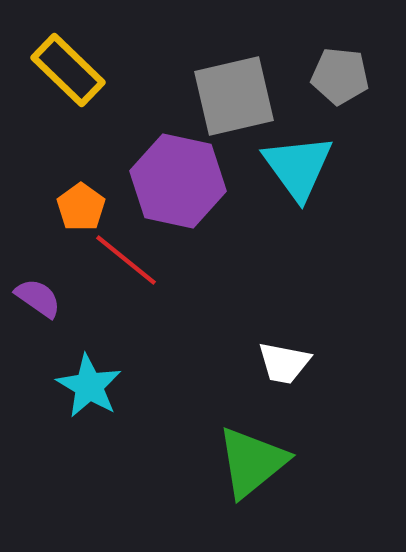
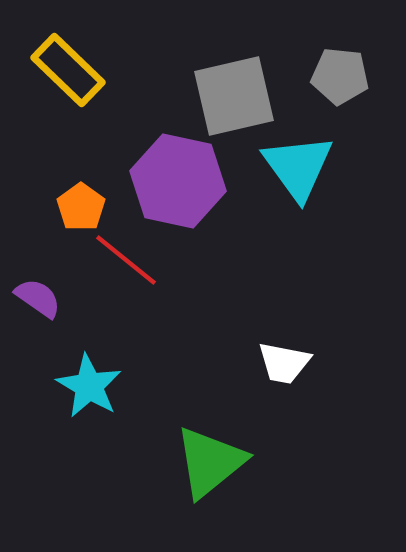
green triangle: moved 42 px left
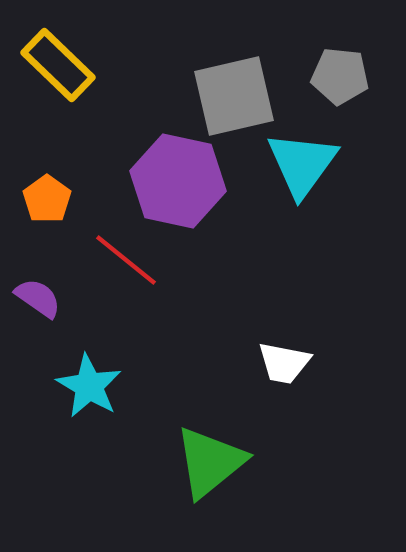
yellow rectangle: moved 10 px left, 5 px up
cyan triangle: moved 4 px right, 3 px up; rotated 12 degrees clockwise
orange pentagon: moved 34 px left, 8 px up
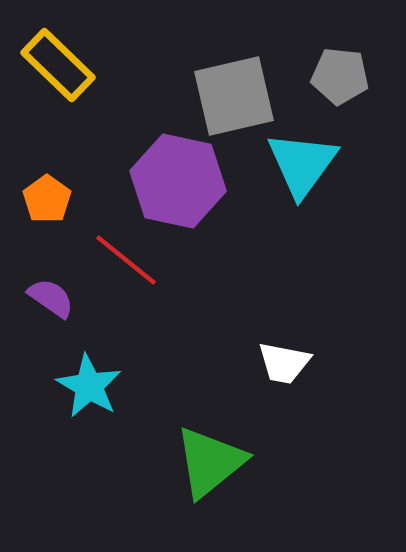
purple semicircle: moved 13 px right
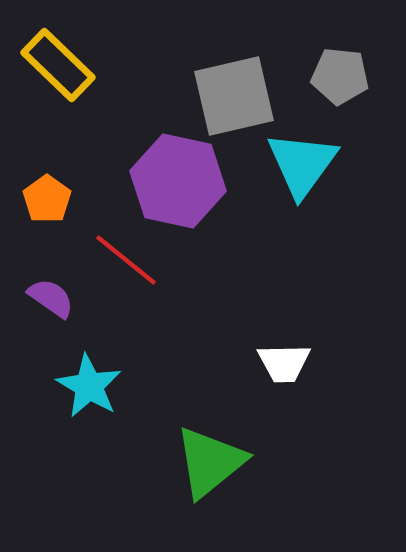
white trapezoid: rotated 12 degrees counterclockwise
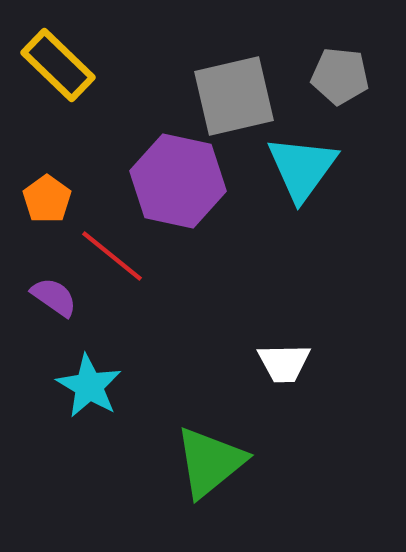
cyan triangle: moved 4 px down
red line: moved 14 px left, 4 px up
purple semicircle: moved 3 px right, 1 px up
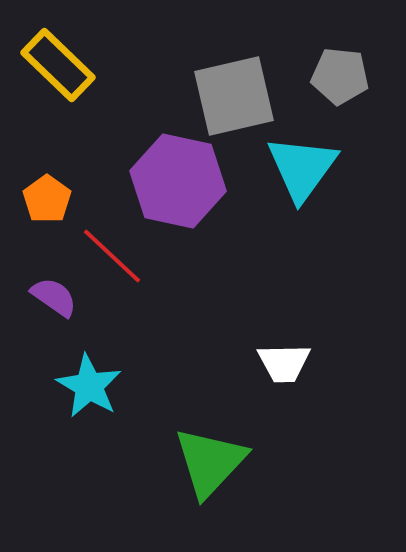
red line: rotated 4 degrees clockwise
green triangle: rotated 8 degrees counterclockwise
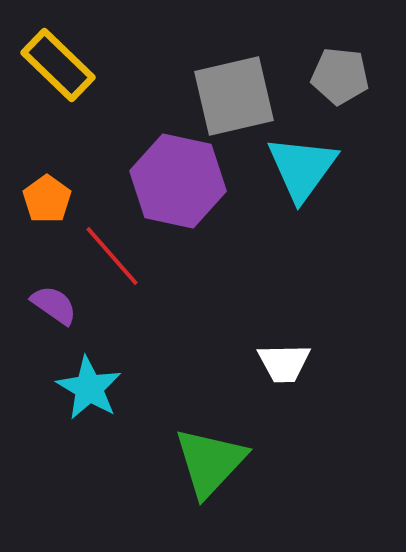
red line: rotated 6 degrees clockwise
purple semicircle: moved 8 px down
cyan star: moved 2 px down
